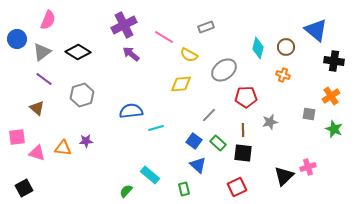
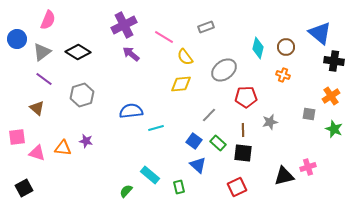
blue triangle at (316, 30): moved 4 px right, 3 px down
yellow semicircle at (189, 55): moved 4 px left, 2 px down; rotated 24 degrees clockwise
purple star at (86, 141): rotated 16 degrees clockwise
black triangle at (284, 176): rotated 30 degrees clockwise
green rectangle at (184, 189): moved 5 px left, 2 px up
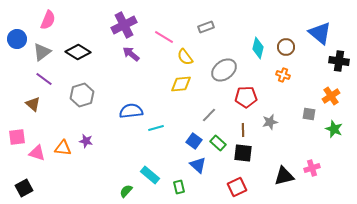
black cross at (334, 61): moved 5 px right
brown triangle at (37, 108): moved 4 px left, 4 px up
pink cross at (308, 167): moved 4 px right, 1 px down
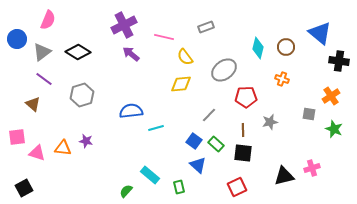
pink line at (164, 37): rotated 18 degrees counterclockwise
orange cross at (283, 75): moved 1 px left, 4 px down
green rectangle at (218, 143): moved 2 px left, 1 px down
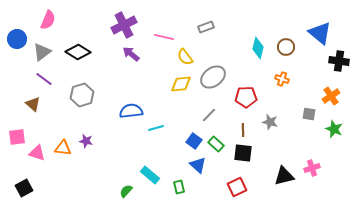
gray ellipse at (224, 70): moved 11 px left, 7 px down
gray star at (270, 122): rotated 28 degrees clockwise
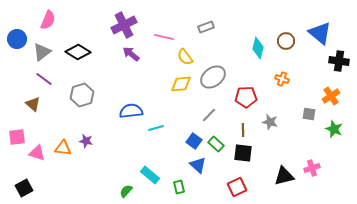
brown circle at (286, 47): moved 6 px up
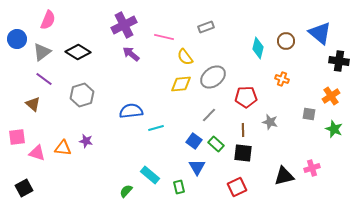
blue triangle at (198, 165): moved 1 px left, 2 px down; rotated 18 degrees clockwise
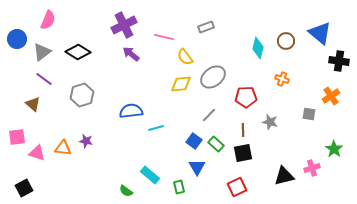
green star at (334, 129): moved 20 px down; rotated 12 degrees clockwise
black square at (243, 153): rotated 18 degrees counterclockwise
green semicircle at (126, 191): rotated 96 degrees counterclockwise
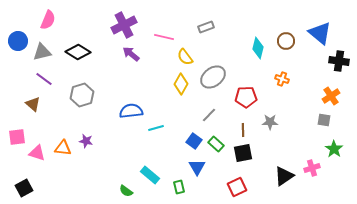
blue circle at (17, 39): moved 1 px right, 2 px down
gray triangle at (42, 52): rotated 24 degrees clockwise
yellow diamond at (181, 84): rotated 55 degrees counterclockwise
gray square at (309, 114): moved 15 px right, 6 px down
gray star at (270, 122): rotated 14 degrees counterclockwise
black triangle at (284, 176): rotated 20 degrees counterclockwise
